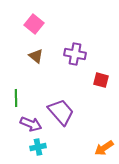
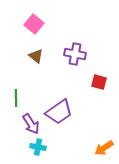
red square: moved 2 px left, 2 px down
purple trapezoid: moved 2 px left; rotated 96 degrees clockwise
purple arrow: rotated 35 degrees clockwise
cyan cross: rotated 21 degrees clockwise
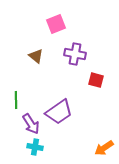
pink square: moved 22 px right; rotated 30 degrees clockwise
red square: moved 3 px left, 2 px up
green line: moved 2 px down
cyan cross: moved 3 px left
